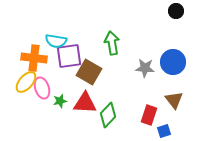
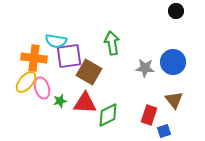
green diamond: rotated 20 degrees clockwise
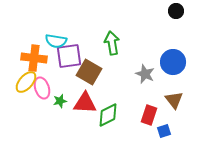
gray star: moved 6 px down; rotated 18 degrees clockwise
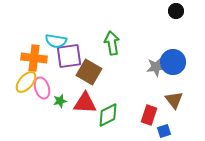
gray star: moved 11 px right, 7 px up; rotated 30 degrees counterclockwise
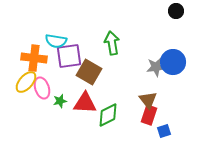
brown triangle: moved 26 px left
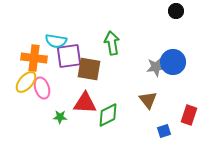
brown square: moved 3 px up; rotated 20 degrees counterclockwise
green star: moved 16 px down; rotated 16 degrees clockwise
red rectangle: moved 40 px right
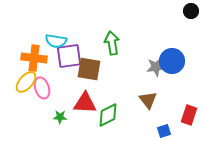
black circle: moved 15 px right
blue circle: moved 1 px left, 1 px up
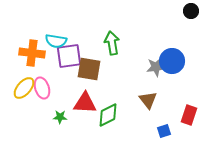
orange cross: moved 2 px left, 5 px up
yellow ellipse: moved 2 px left, 6 px down
